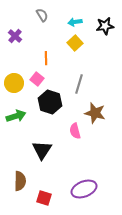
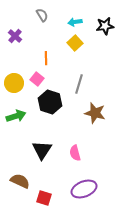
pink semicircle: moved 22 px down
brown semicircle: rotated 66 degrees counterclockwise
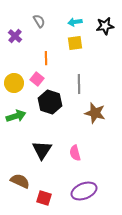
gray semicircle: moved 3 px left, 6 px down
yellow square: rotated 35 degrees clockwise
gray line: rotated 18 degrees counterclockwise
purple ellipse: moved 2 px down
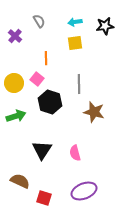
brown star: moved 1 px left, 1 px up
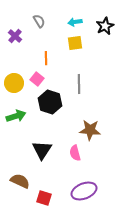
black star: rotated 18 degrees counterclockwise
brown star: moved 4 px left, 18 px down; rotated 10 degrees counterclockwise
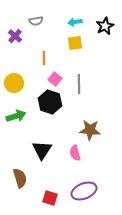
gray semicircle: moved 3 px left; rotated 112 degrees clockwise
orange line: moved 2 px left
pink square: moved 18 px right
brown semicircle: moved 3 px up; rotated 48 degrees clockwise
red square: moved 6 px right
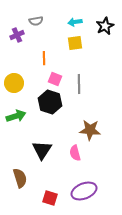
purple cross: moved 2 px right, 1 px up; rotated 24 degrees clockwise
pink square: rotated 16 degrees counterclockwise
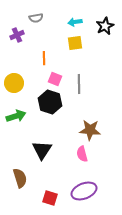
gray semicircle: moved 3 px up
pink semicircle: moved 7 px right, 1 px down
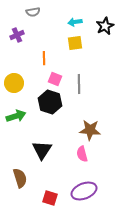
gray semicircle: moved 3 px left, 6 px up
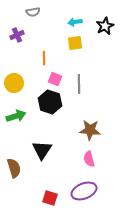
pink semicircle: moved 7 px right, 5 px down
brown semicircle: moved 6 px left, 10 px up
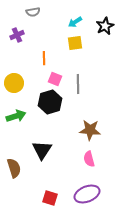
cyan arrow: rotated 24 degrees counterclockwise
gray line: moved 1 px left
black hexagon: rotated 25 degrees clockwise
purple ellipse: moved 3 px right, 3 px down
